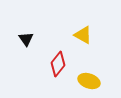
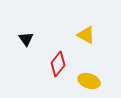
yellow triangle: moved 3 px right
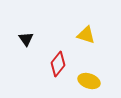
yellow triangle: rotated 12 degrees counterclockwise
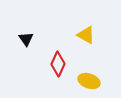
yellow triangle: rotated 12 degrees clockwise
red diamond: rotated 15 degrees counterclockwise
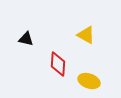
black triangle: rotated 42 degrees counterclockwise
red diamond: rotated 20 degrees counterclockwise
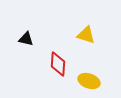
yellow triangle: rotated 12 degrees counterclockwise
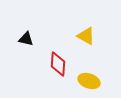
yellow triangle: moved 1 px down; rotated 12 degrees clockwise
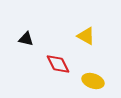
red diamond: rotated 30 degrees counterclockwise
yellow ellipse: moved 4 px right
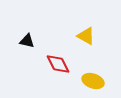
black triangle: moved 1 px right, 2 px down
